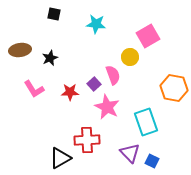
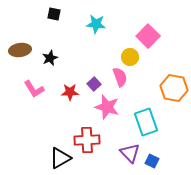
pink square: rotated 15 degrees counterclockwise
pink semicircle: moved 7 px right, 2 px down
pink star: rotated 10 degrees counterclockwise
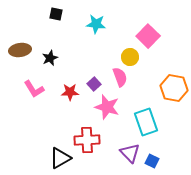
black square: moved 2 px right
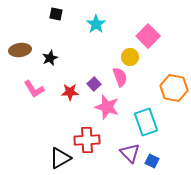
cyan star: rotated 30 degrees clockwise
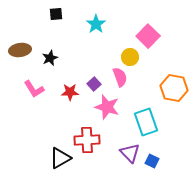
black square: rotated 16 degrees counterclockwise
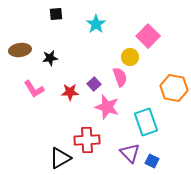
black star: rotated 14 degrees clockwise
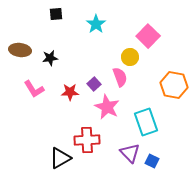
brown ellipse: rotated 15 degrees clockwise
orange hexagon: moved 3 px up
pink star: rotated 10 degrees clockwise
